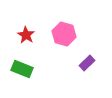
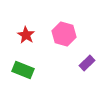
green rectangle: moved 1 px right, 1 px down
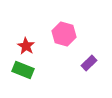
red star: moved 11 px down
purple rectangle: moved 2 px right
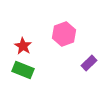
pink hexagon: rotated 25 degrees clockwise
red star: moved 3 px left
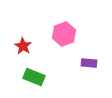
purple rectangle: rotated 49 degrees clockwise
green rectangle: moved 11 px right, 7 px down
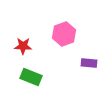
red star: rotated 30 degrees counterclockwise
green rectangle: moved 3 px left
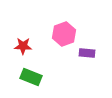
purple rectangle: moved 2 px left, 10 px up
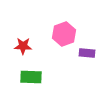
green rectangle: rotated 20 degrees counterclockwise
